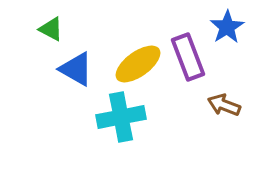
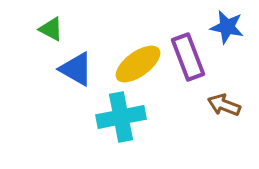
blue star: rotated 28 degrees counterclockwise
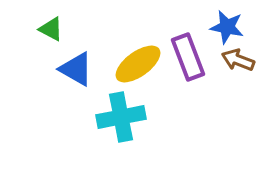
brown arrow: moved 14 px right, 45 px up
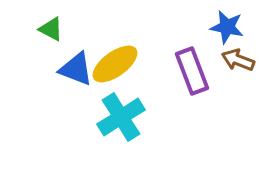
purple rectangle: moved 4 px right, 14 px down
yellow ellipse: moved 23 px left
blue triangle: rotated 9 degrees counterclockwise
cyan cross: rotated 21 degrees counterclockwise
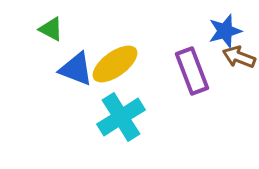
blue star: moved 2 px left, 4 px down; rotated 28 degrees counterclockwise
brown arrow: moved 1 px right, 3 px up
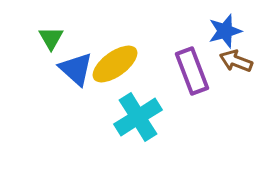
green triangle: moved 9 px down; rotated 32 degrees clockwise
brown arrow: moved 3 px left, 4 px down
blue triangle: rotated 21 degrees clockwise
cyan cross: moved 17 px right
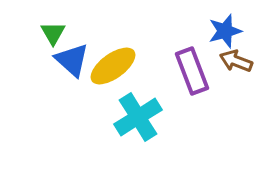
green triangle: moved 2 px right, 5 px up
yellow ellipse: moved 2 px left, 2 px down
blue triangle: moved 4 px left, 9 px up
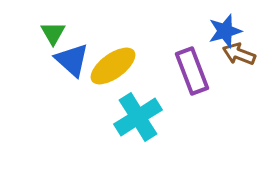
brown arrow: moved 3 px right, 7 px up
